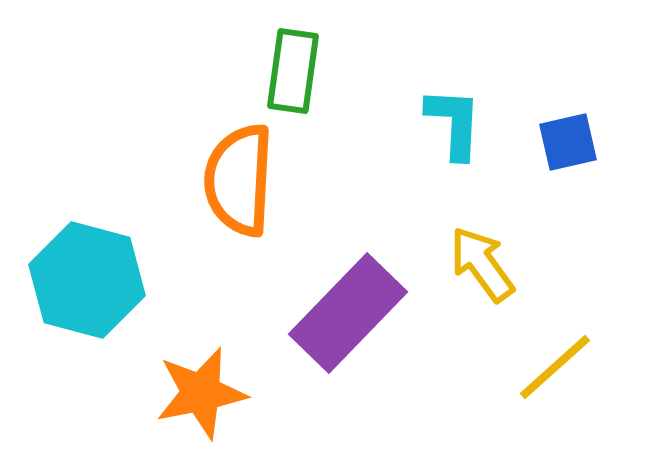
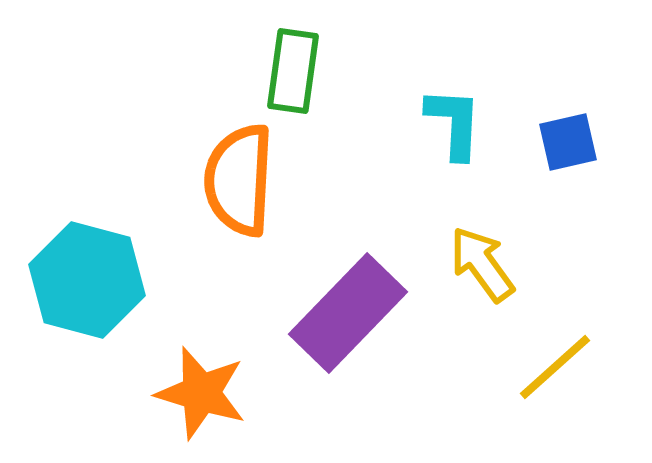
orange star: rotated 28 degrees clockwise
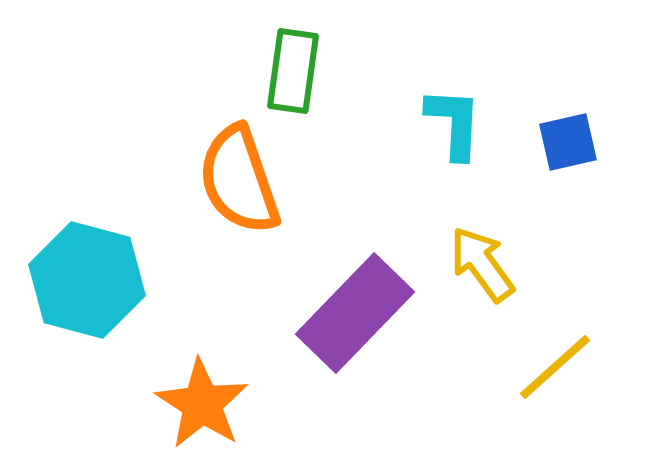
orange semicircle: rotated 22 degrees counterclockwise
purple rectangle: moved 7 px right
orange star: moved 1 px right, 11 px down; rotated 16 degrees clockwise
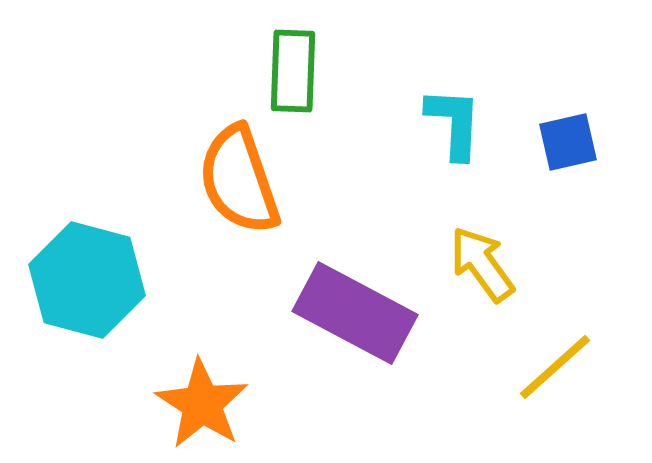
green rectangle: rotated 6 degrees counterclockwise
purple rectangle: rotated 74 degrees clockwise
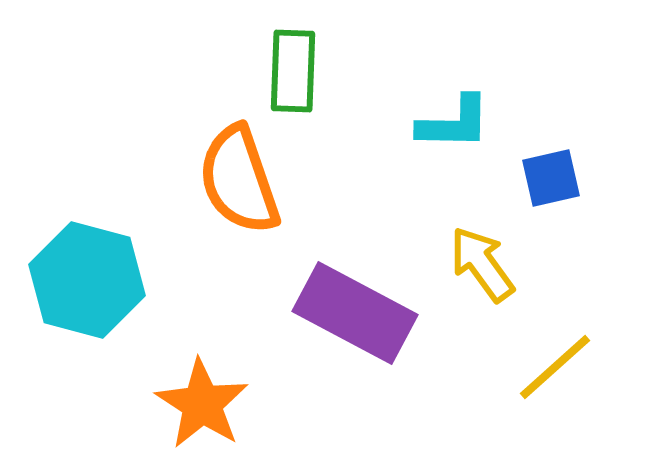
cyan L-shape: rotated 88 degrees clockwise
blue square: moved 17 px left, 36 px down
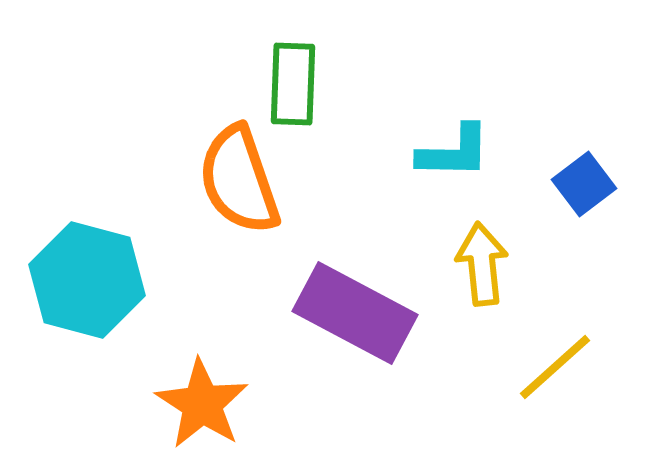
green rectangle: moved 13 px down
cyan L-shape: moved 29 px down
blue square: moved 33 px right, 6 px down; rotated 24 degrees counterclockwise
yellow arrow: rotated 30 degrees clockwise
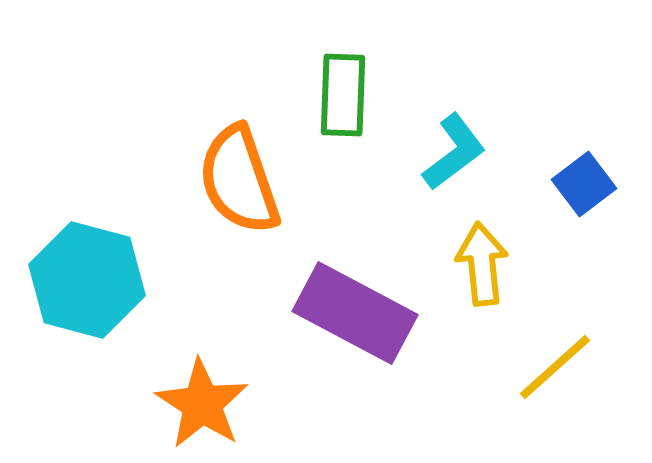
green rectangle: moved 50 px right, 11 px down
cyan L-shape: rotated 38 degrees counterclockwise
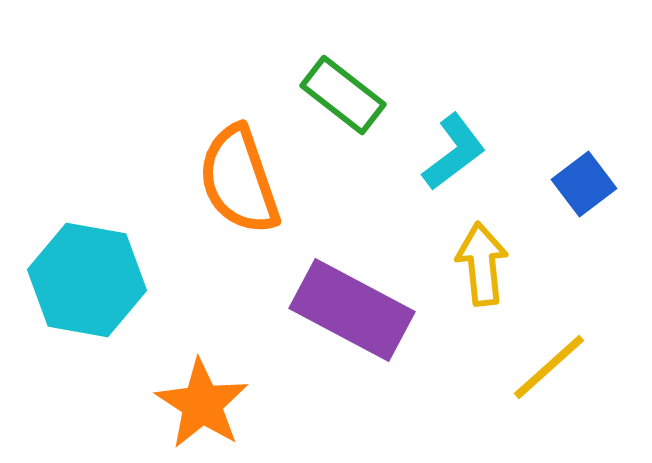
green rectangle: rotated 54 degrees counterclockwise
cyan hexagon: rotated 5 degrees counterclockwise
purple rectangle: moved 3 px left, 3 px up
yellow line: moved 6 px left
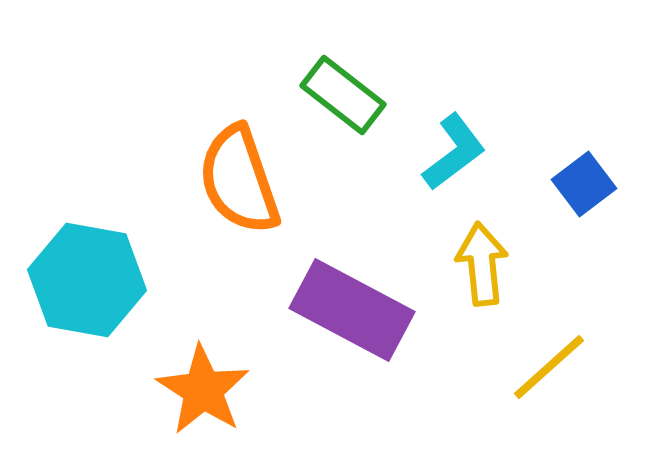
orange star: moved 1 px right, 14 px up
